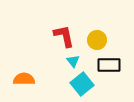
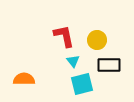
cyan square: rotated 25 degrees clockwise
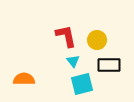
red L-shape: moved 2 px right
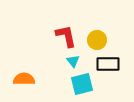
black rectangle: moved 1 px left, 1 px up
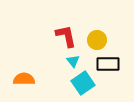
cyan square: moved 1 px right, 1 px up; rotated 20 degrees counterclockwise
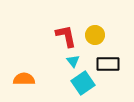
yellow circle: moved 2 px left, 5 px up
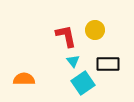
yellow circle: moved 5 px up
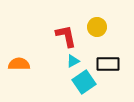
yellow circle: moved 2 px right, 3 px up
cyan triangle: rotated 40 degrees clockwise
orange semicircle: moved 5 px left, 15 px up
cyan square: moved 1 px right, 1 px up
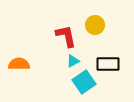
yellow circle: moved 2 px left, 2 px up
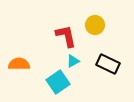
black rectangle: rotated 25 degrees clockwise
cyan square: moved 26 px left
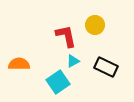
black rectangle: moved 2 px left, 3 px down
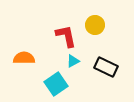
orange semicircle: moved 5 px right, 6 px up
cyan square: moved 2 px left, 2 px down
